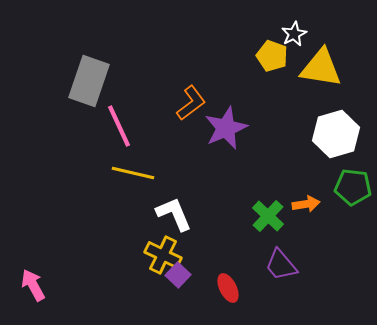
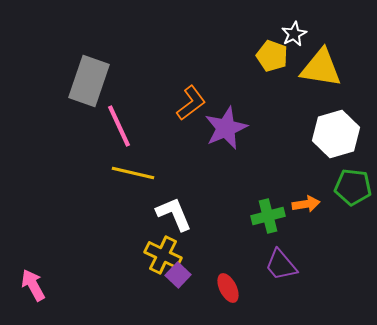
green cross: rotated 32 degrees clockwise
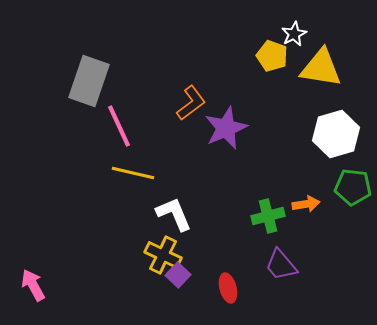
red ellipse: rotated 12 degrees clockwise
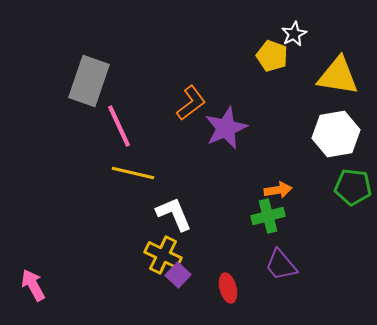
yellow triangle: moved 17 px right, 8 px down
white hexagon: rotated 6 degrees clockwise
orange arrow: moved 28 px left, 14 px up
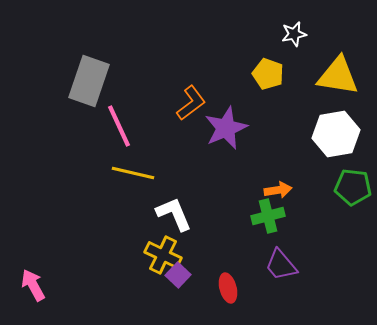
white star: rotated 15 degrees clockwise
yellow pentagon: moved 4 px left, 18 px down
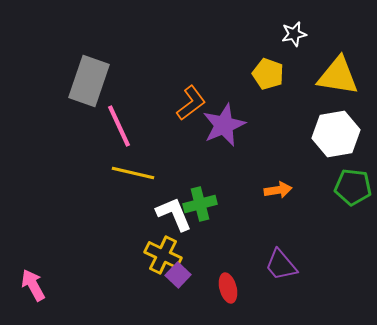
purple star: moved 2 px left, 3 px up
green cross: moved 68 px left, 12 px up
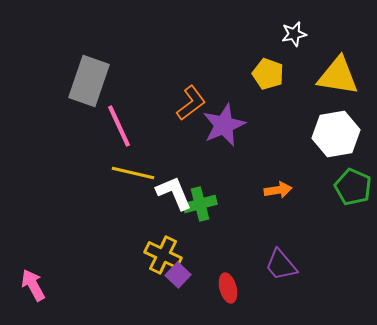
green pentagon: rotated 18 degrees clockwise
white L-shape: moved 21 px up
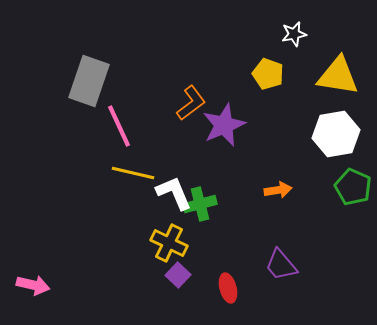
yellow cross: moved 6 px right, 12 px up
pink arrow: rotated 132 degrees clockwise
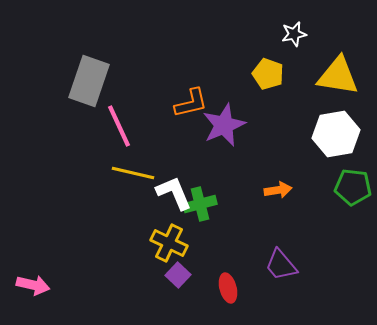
orange L-shape: rotated 24 degrees clockwise
green pentagon: rotated 18 degrees counterclockwise
